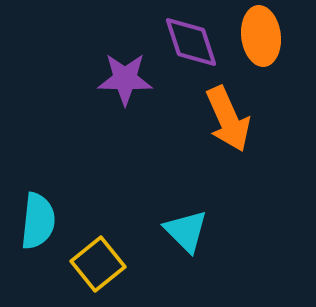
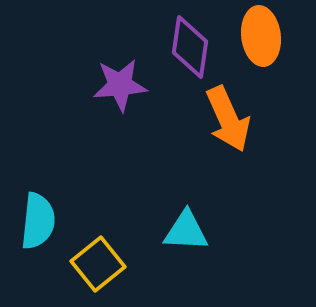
purple diamond: moved 1 px left, 5 px down; rotated 26 degrees clockwise
purple star: moved 5 px left, 6 px down; rotated 6 degrees counterclockwise
cyan triangle: rotated 42 degrees counterclockwise
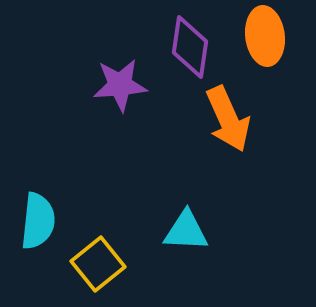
orange ellipse: moved 4 px right
